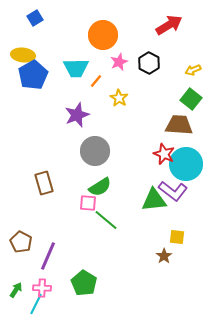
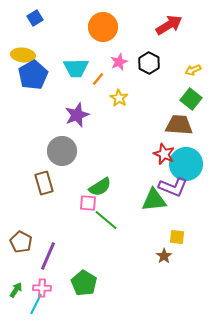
orange circle: moved 8 px up
orange line: moved 2 px right, 2 px up
gray circle: moved 33 px left
purple L-shape: moved 4 px up; rotated 16 degrees counterclockwise
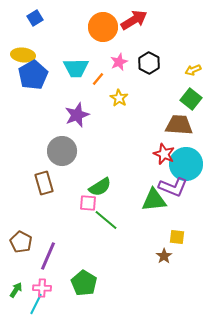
red arrow: moved 35 px left, 5 px up
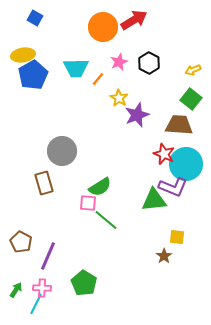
blue square: rotated 28 degrees counterclockwise
yellow ellipse: rotated 15 degrees counterclockwise
purple star: moved 60 px right
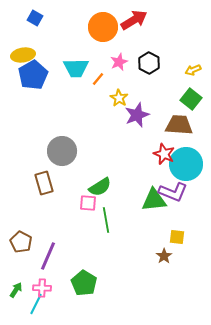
purple L-shape: moved 5 px down
green line: rotated 40 degrees clockwise
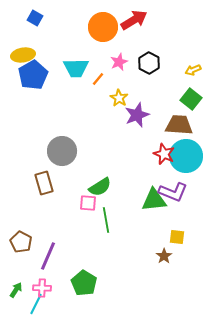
cyan circle: moved 8 px up
